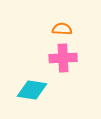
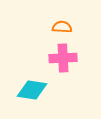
orange semicircle: moved 2 px up
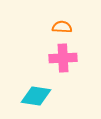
cyan diamond: moved 4 px right, 6 px down
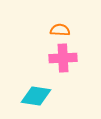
orange semicircle: moved 2 px left, 3 px down
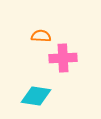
orange semicircle: moved 19 px left, 6 px down
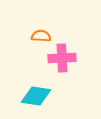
pink cross: moved 1 px left
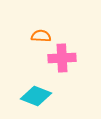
cyan diamond: rotated 12 degrees clockwise
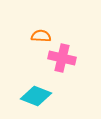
pink cross: rotated 16 degrees clockwise
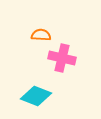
orange semicircle: moved 1 px up
